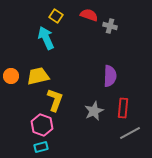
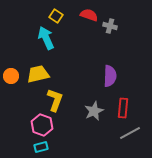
yellow trapezoid: moved 2 px up
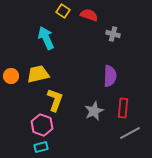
yellow square: moved 7 px right, 5 px up
gray cross: moved 3 px right, 8 px down
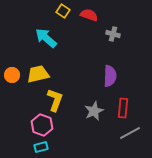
cyan arrow: rotated 25 degrees counterclockwise
orange circle: moved 1 px right, 1 px up
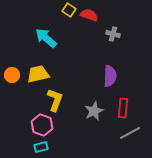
yellow square: moved 6 px right, 1 px up
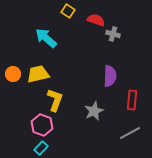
yellow square: moved 1 px left, 1 px down
red semicircle: moved 7 px right, 5 px down
orange circle: moved 1 px right, 1 px up
red rectangle: moved 9 px right, 8 px up
cyan rectangle: moved 1 px down; rotated 32 degrees counterclockwise
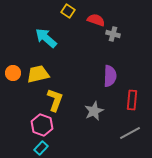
orange circle: moved 1 px up
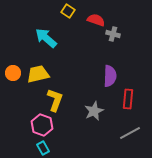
red rectangle: moved 4 px left, 1 px up
cyan rectangle: moved 2 px right; rotated 72 degrees counterclockwise
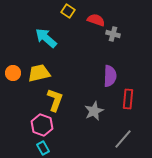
yellow trapezoid: moved 1 px right, 1 px up
gray line: moved 7 px left, 6 px down; rotated 20 degrees counterclockwise
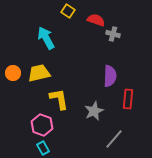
cyan arrow: rotated 20 degrees clockwise
yellow L-shape: moved 4 px right, 1 px up; rotated 30 degrees counterclockwise
gray line: moved 9 px left
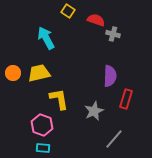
red rectangle: moved 2 px left; rotated 12 degrees clockwise
cyan rectangle: rotated 56 degrees counterclockwise
